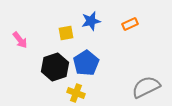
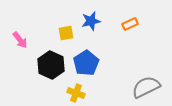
black hexagon: moved 4 px left, 2 px up; rotated 16 degrees counterclockwise
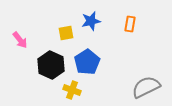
orange rectangle: rotated 56 degrees counterclockwise
blue pentagon: moved 1 px right, 1 px up
yellow cross: moved 4 px left, 3 px up
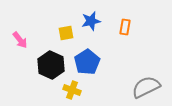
orange rectangle: moved 5 px left, 3 px down
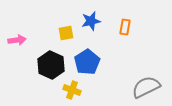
pink arrow: moved 3 px left; rotated 60 degrees counterclockwise
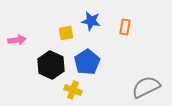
blue star: rotated 24 degrees clockwise
yellow cross: moved 1 px right
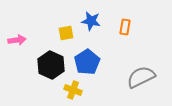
gray semicircle: moved 5 px left, 10 px up
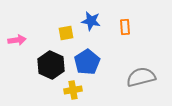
orange rectangle: rotated 14 degrees counterclockwise
gray semicircle: rotated 12 degrees clockwise
yellow cross: rotated 30 degrees counterclockwise
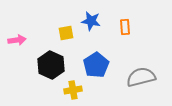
blue pentagon: moved 9 px right, 3 px down
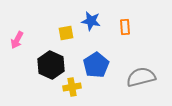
pink arrow: rotated 126 degrees clockwise
yellow cross: moved 1 px left, 3 px up
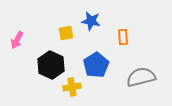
orange rectangle: moved 2 px left, 10 px down
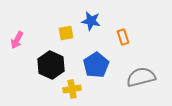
orange rectangle: rotated 14 degrees counterclockwise
yellow cross: moved 2 px down
